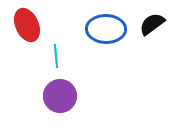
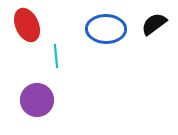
black semicircle: moved 2 px right
purple circle: moved 23 px left, 4 px down
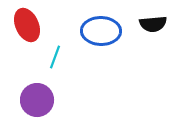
black semicircle: moved 1 px left; rotated 148 degrees counterclockwise
blue ellipse: moved 5 px left, 2 px down
cyan line: moved 1 px left, 1 px down; rotated 25 degrees clockwise
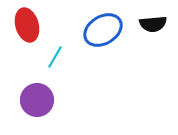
red ellipse: rotated 8 degrees clockwise
blue ellipse: moved 2 px right, 1 px up; rotated 33 degrees counterclockwise
cyan line: rotated 10 degrees clockwise
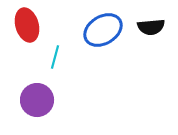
black semicircle: moved 2 px left, 3 px down
cyan line: rotated 15 degrees counterclockwise
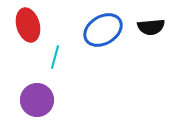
red ellipse: moved 1 px right
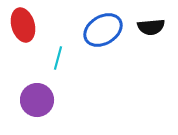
red ellipse: moved 5 px left
cyan line: moved 3 px right, 1 px down
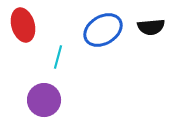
cyan line: moved 1 px up
purple circle: moved 7 px right
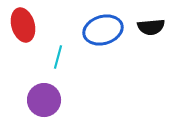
blue ellipse: rotated 15 degrees clockwise
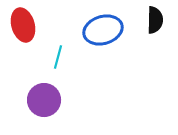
black semicircle: moved 4 px right, 7 px up; rotated 84 degrees counterclockwise
